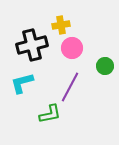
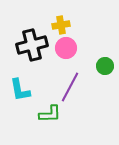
pink circle: moved 6 px left
cyan L-shape: moved 2 px left, 7 px down; rotated 85 degrees counterclockwise
green L-shape: rotated 10 degrees clockwise
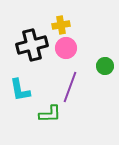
purple line: rotated 8 degrees counterclockwise
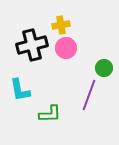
green circle: moved 1 px left, 2 px down
purple line: moved 19 px right, 8 px down
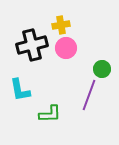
green circle: moved 2 px left, 1 px down
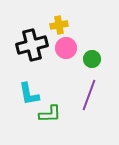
yellow cross: moved 2 px left
green circle: moved 10 px left, 10 px up
cyan L-shape: moved 9 px right, 4 px down
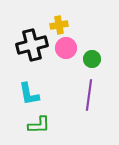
purple line: rotated 12 degrees counterclockwise
green L-shape: moved 11 px left, 11 px down
